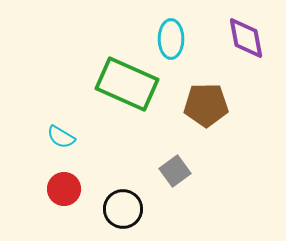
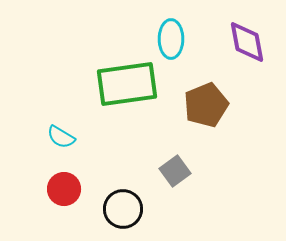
purple diamond: moved 1 px right, 4 px down
green rectangle: rotated 32 degrees counterclockwise
brown pentagon: rotated 21 degrees counterclockwise
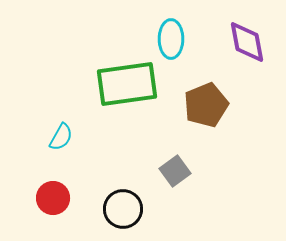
cyan semicircle: rotated 92 degrees counterclockwise
red circle: moved 11 px left, 9 px down
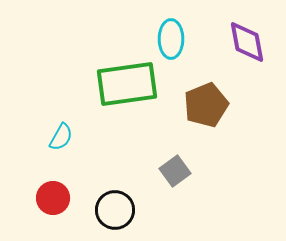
black circle: moved 8 px left, 1 px down
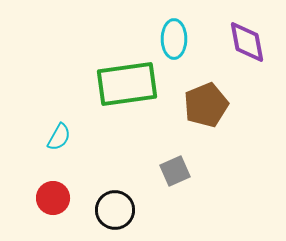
cyan ellipse: moved 3 px right
cyan semicircle: moved 2 px left
gray square: rotated 12 degrees clockwise
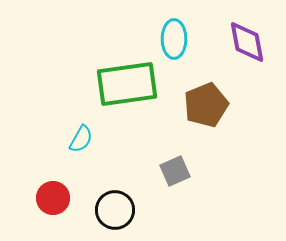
cyan semicircle: moved 22 px right, 2 px down
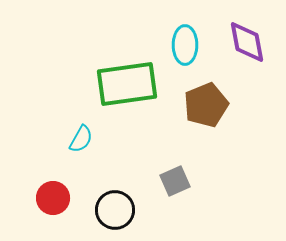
cyan ellipse: moved 11 px right, 6 px down
gray square: moved 10 px down
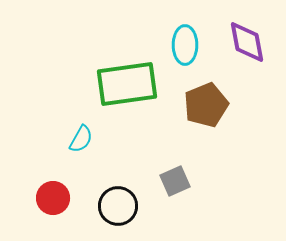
black circle: moved 3 px right, 4 px up
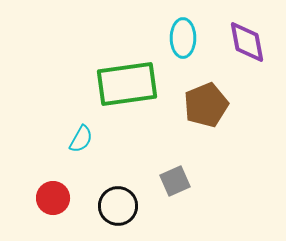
cyan ellipse: moved 2 px left, 7 px up
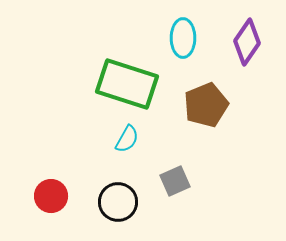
purple diamond: rotated 45 degrees clockwise
green rectangle: rotated 26 degrees clockwise
cyan semicircle: moved 46 px right
red circle: moved 2 px left, 2 px up
black circle: moved 4 px up
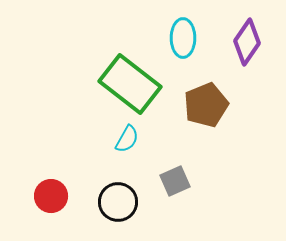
green rectangle: moved 3 px right; rotated 20 degrees clockwise
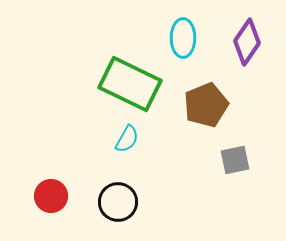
green rectangle: rotated 12 degrees counterclockwise
gray square: moved 60 px right, 21 px up; rotated 12 degrees clockwise
